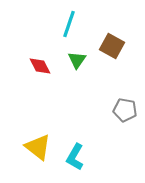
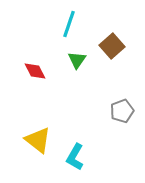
brown square: rotated 20 degrees clockwise
red diamond: moved 5 px left, 5 px down
gray pentagon: moved 3 px left, 1 px down; rotated 30 degrees counterclockwise
yellow triangle: moved 7 px up
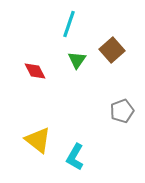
brown square: moved 4 px down
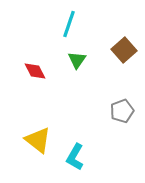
brown square: moved 12 px right
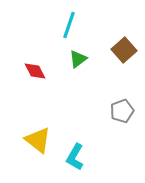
cyan line: moved 1 px down
green triangle: moved 1 px right, 1 px up; rotated 18 degrees clockwise
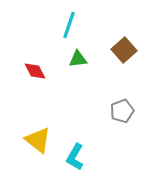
green triangle: rotated 30 degrees clockwise
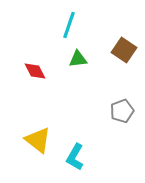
brown square: rotated 15 degrees counterclockwise
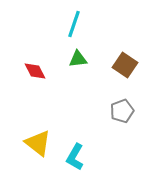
cyan line: moved 5 px right, 1 px up
brown square: moved 1 px right, 15 px down
yellow triangle: moved 3 px down
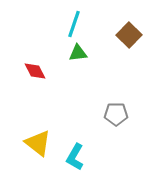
green triangle: moved 6 px up
brown square: moved 4 px right, 30 px up; rotated 10 degrees clockwise
gray pentagon: moved 6 px left, 3 px down; rotated 20 degrees clockwise
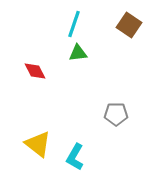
brown square: moved 10 px up; rotated 10 degrees counterclockwise
yellow triangle: moved 1 px down
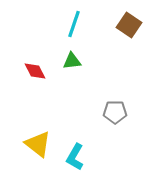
green triangle: moved 6 px left, 8 px down
gray pentagon: moved 1 px left, 2 px up
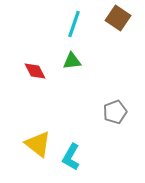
brown square: moved 11 px left, 7 px up
gray pentagon: rotated 20 degrees counterclockwise
cyan L-shape: moved 4 px left
